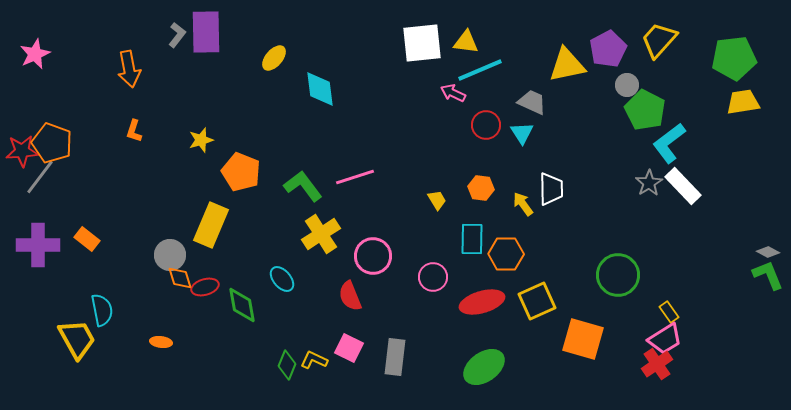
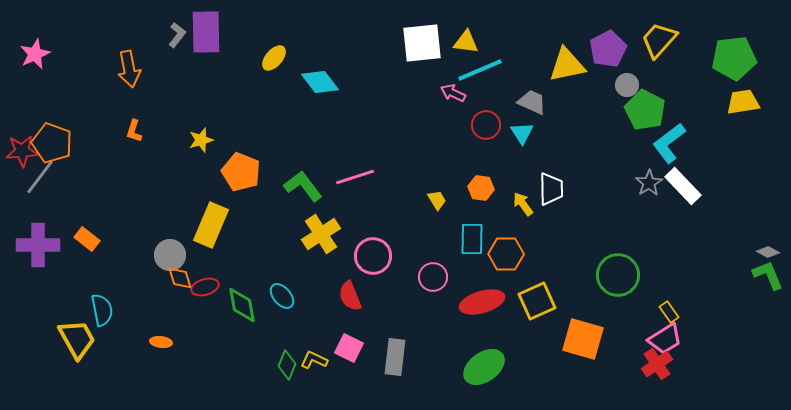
cyan diamond at (320, 89): moved 7 px up; rotated 30 degrees counterclockwise
cyan ellipse at (282, 279): moved 17 px down
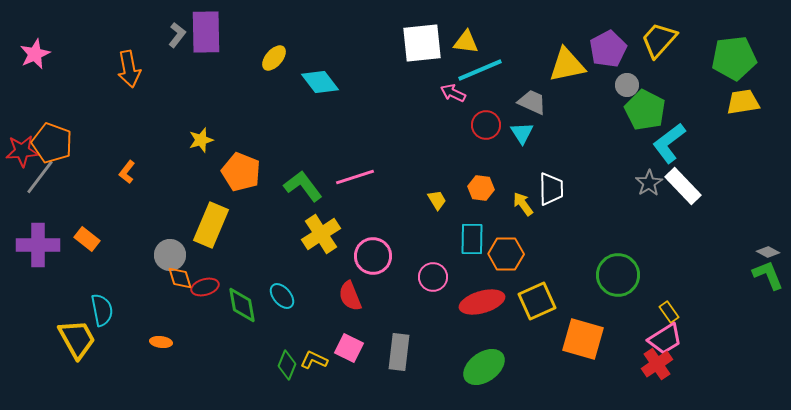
orange L-shape at (134, 131): moved 7 px left, 41 px down; rotated 20 degrees clockwise
gray rectangle at (395, 357): moved 4 px right, 5 px up
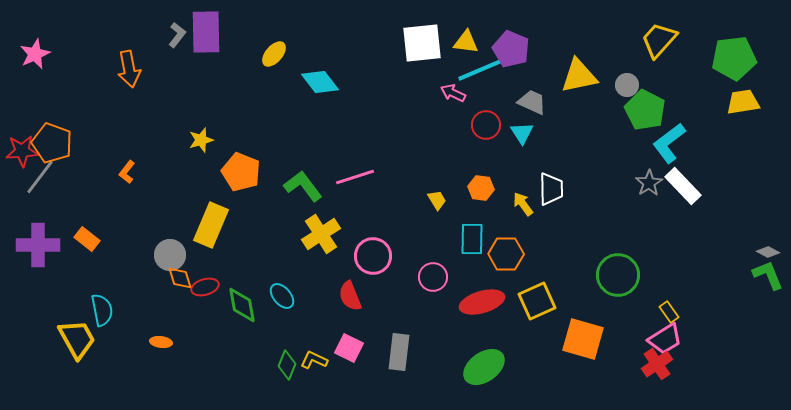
purple pentagon at (608, 49): moved 97 px left; rotated 21 degrees counterclockwise
yellow ellipse at (274, 58): moved 4 px up
yellow triangle at (567, 65): moved 12 px right, 11 px down
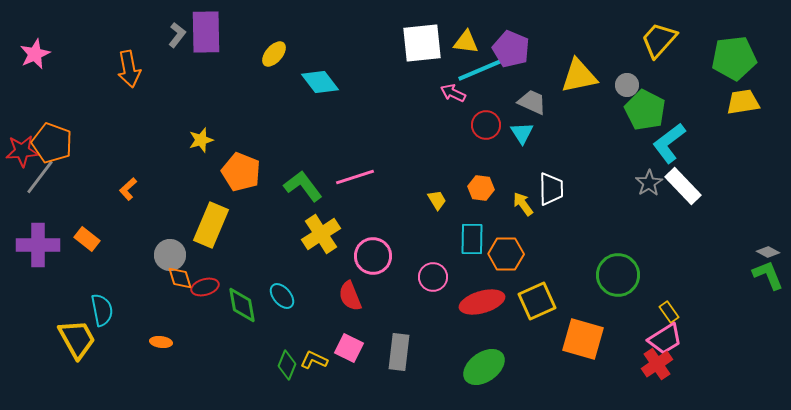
orange L-shape at (127, 172): moved 1 px right, 17 px down; rotated 10 degrees clockwise
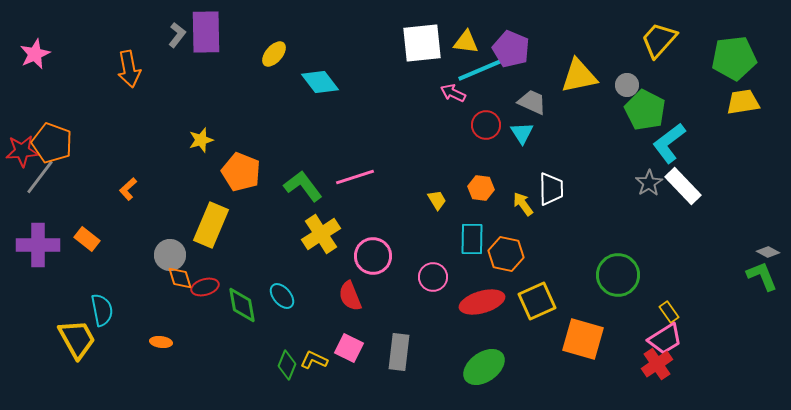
orange hexagon at (506, 254): rotated 12 degrees clockwise
green L-shape at (768, 275): moved 6 px left, 1 px down
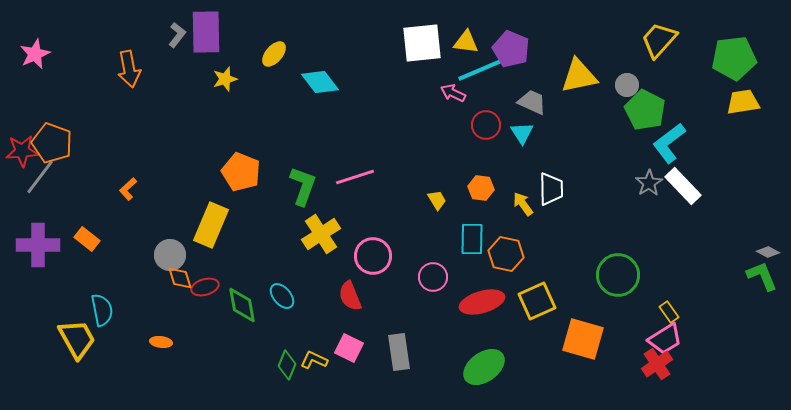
yellow star at (201, 140): moved 24 px right, 61 px up
green L-shape at (303, 186): rotated 57 degrees clockwise
gray rectangle at (399, 352): rotated 15 degrees counterclockwise
